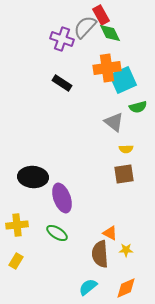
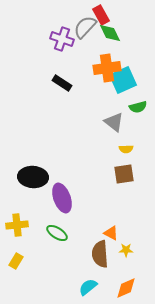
orange triangle: moved 1 px right
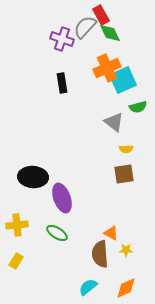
orange cross: rotated 16 degrees counterclockwise
black rectangle: rotated 48 degrees clockwise
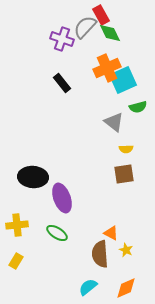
black rectangle: rotated 30 degrees counterclockwise
yellow star: rotated 24 degrees clockwise
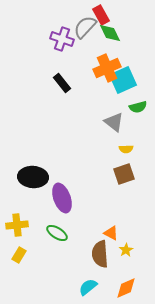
brown square: rotated 10 degrees counterclockwise
yellow star: rotated 16 degrees clockwise
yellow rectangle: moved 3 px right, 6 px up
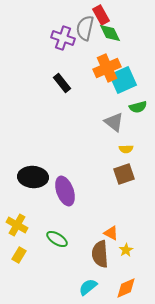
gray semicircle: moved 1 px down; rotated 30 degrees counterclockwise
purple cross: moved 1 px right, 1 px up
purple ellipse: moved 3 px right, 7 px up
yellow cross: rotated 35 degrees clockwise
green ellipse: moved 6 px down
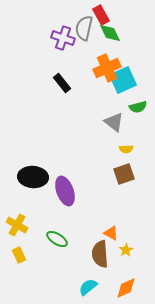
gray semicircle: moved 1 px left
yellow rectangle: rotated 56 degrees counterclockwise
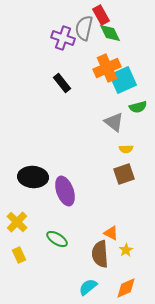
yellow cross: moved 3 px up; rotated 15 degrees clockwise
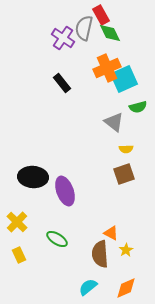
purple cross: rotated 15 degrees clockwise
cyan square: moved 1 px right, 1 px up
